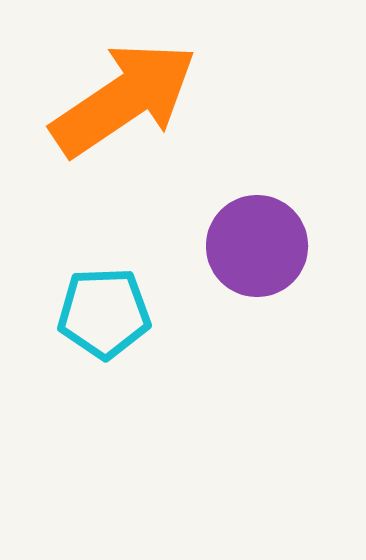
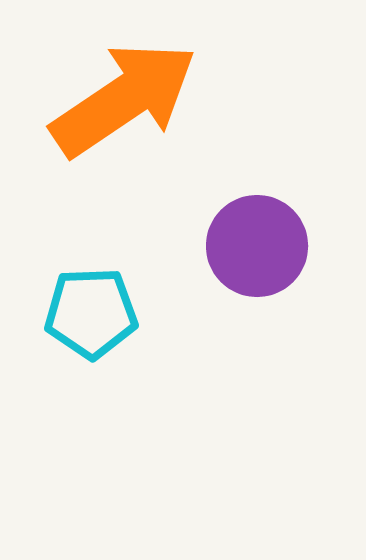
cyan pentagon: moved 13 px left
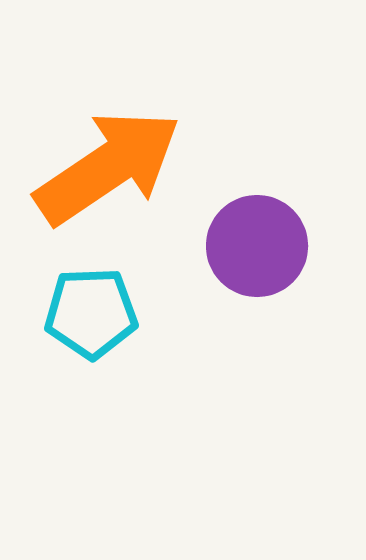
orange arrow: moved 16 px left, 68 px down
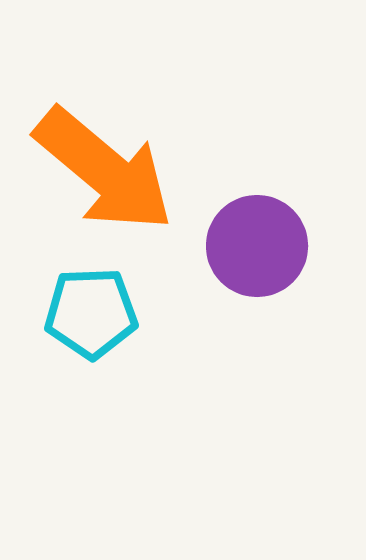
orange arrow: moved 4 px left, 3 px down; rotated 74 degrees clockwise
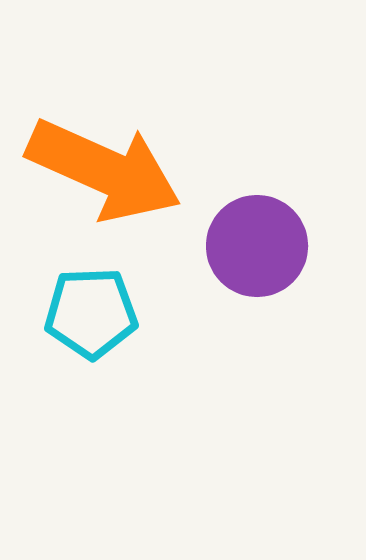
orange arrow: rotated 16 degrees counterclockwise
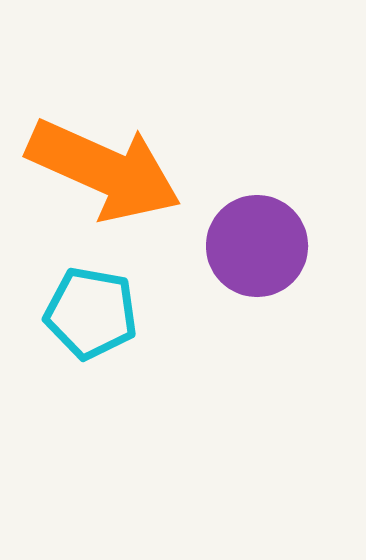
cyan pentagon: rotated 12 degrees clockwise
